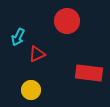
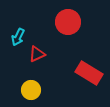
red circle: moved 1 px right, 1 px down
red rectangle: rotated 24 degrees clockwise
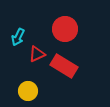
red circle: moved 3 px left, 7 px down
red rectangle: moved 25 px left, 7 px up
yellow circle: moved 3 px left, 1 px down
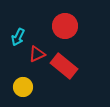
red circle: moved 3 px up
red rectangle: rotated 8 degrees clockwise
yellow circle: moved 5 px left, 4 px up
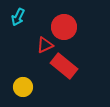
red circle: moved 1 px left, 1 px down
cyan arrow: moved 20 px up
red triangle: moved 8 px right, 9 px up
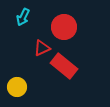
cyan arrow: moved 5 px right
red triangle: moved 3 px left, 3 px down
yellow circle: moved 6 px left
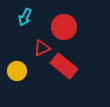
cyan arrow: moved 2 px right
yellow circle: moved 16 px up
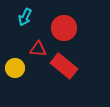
red circle: moved 1 px down
red triangle: moved 4 px left, 1 px down; rotated 30 degrees clockwise
yellow circle: moved 2 px left, 3 px up
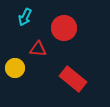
red rectangle: moved 9 px right, 13 px down
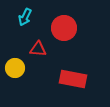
red rectangle: rotated 28 degrees counterclockwise
